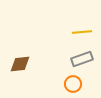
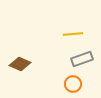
yellow line: moved 9 px left, 2 px down
brown diamond: rotated 30 degrees clockwise
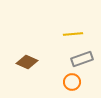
brown diamond: moved 7 px right, 2 px up
orange circle: moved 1 px left, 2 px up
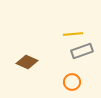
gray rectangle: moved 8 px up
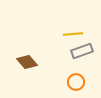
brown diamond: rotated 25 degrees clockwise
orange circle: moved 4 px right
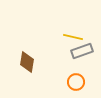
yellow line: moved 3 px down; rotated 18 degrees clockwise
brown diamond: rotated 50 degrees clockwise
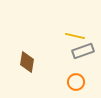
yellow line: moved 2 px right, 1 px up
gray rectangle: moved 1 px right
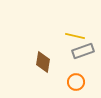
brown diamond: moved 16 px right
